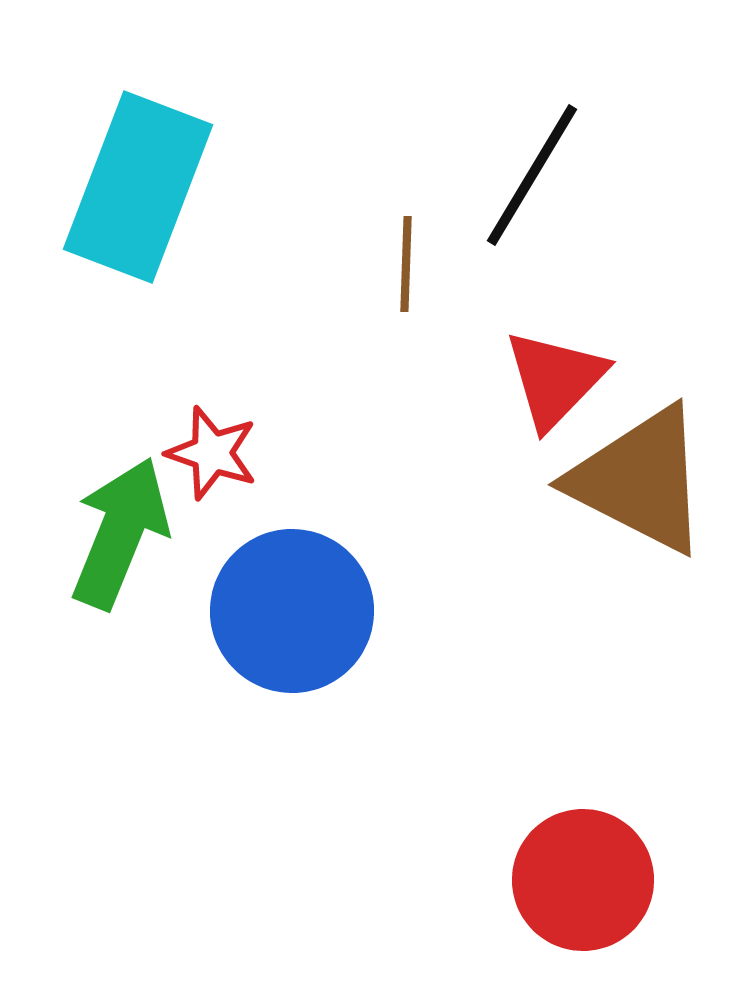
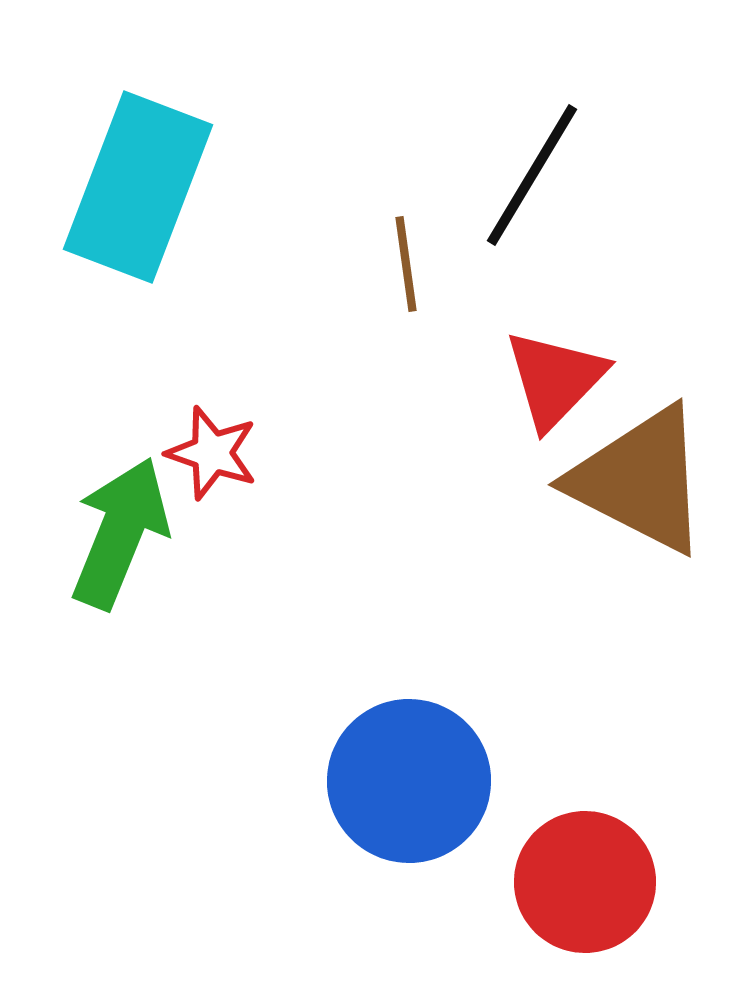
brown line: rotated 10 degrees counterclockwise
blue circle: moved 117 px right, 170 px down
red circle: moved 2 px right, 2 px down
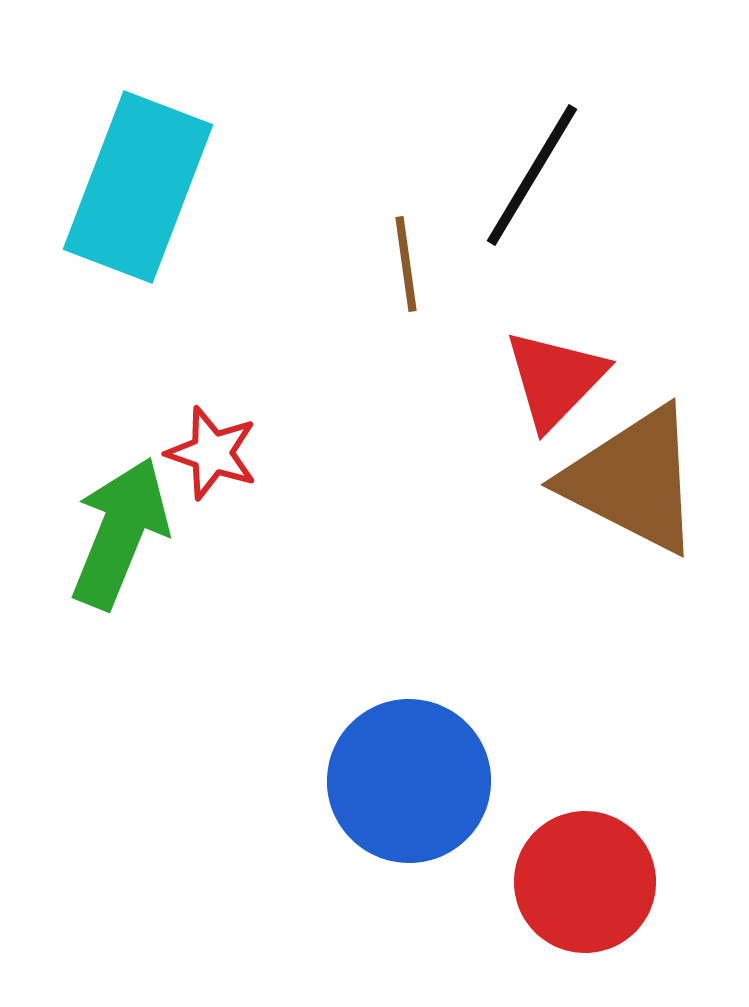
brown triangle: moved 7 px left
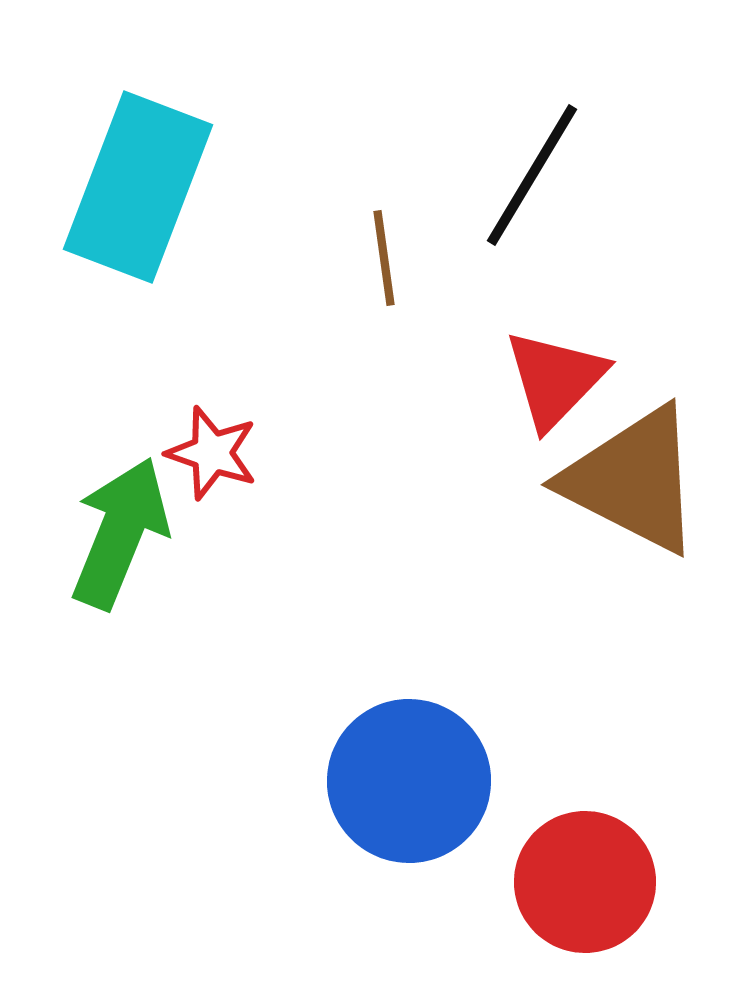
brown line: moved 22 px left, 6 px up
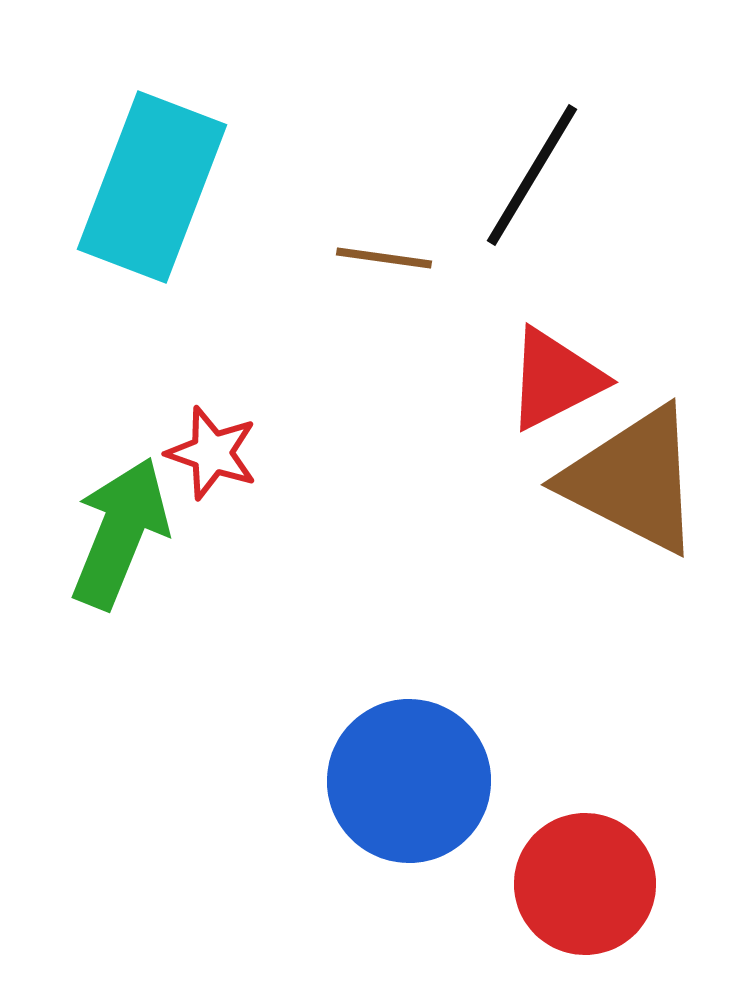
cyan rectangle: moved 14 px right
brown line: rotated 74 degrees counterclockwise
red triangle: rotated 19 degrees clockwise
red circle: moved 2 px down
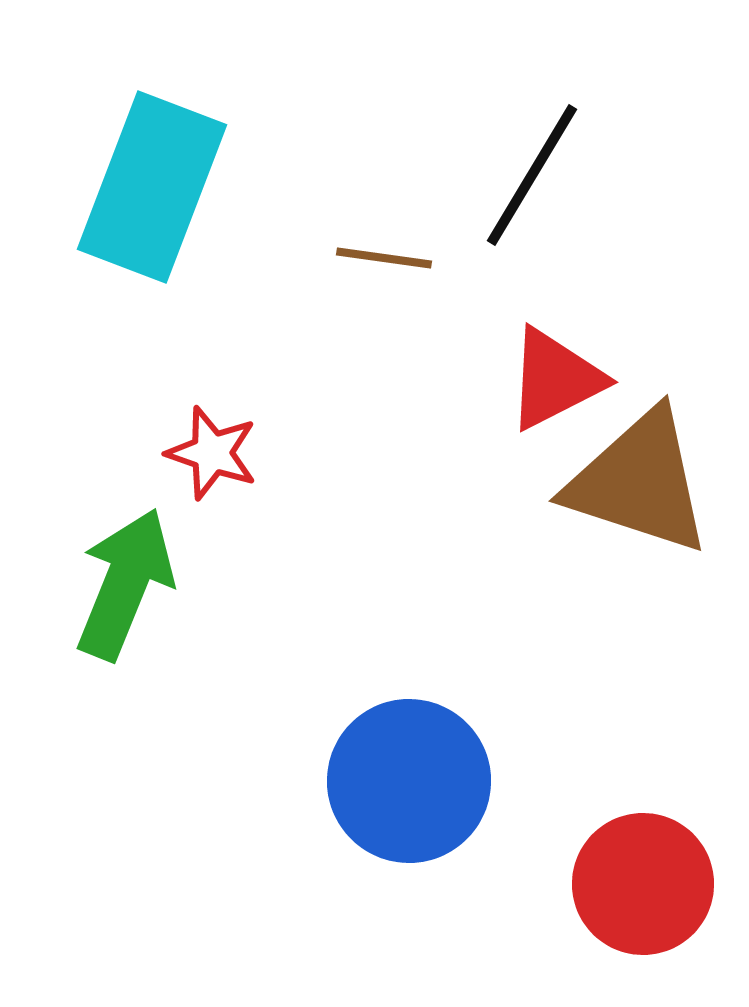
brown triangle: moved 6 px right, 2 px down; rotated 9 degrees counterclockwise
green arrow: moved 5 px right, 51 px down
red circle: moved 58 px right
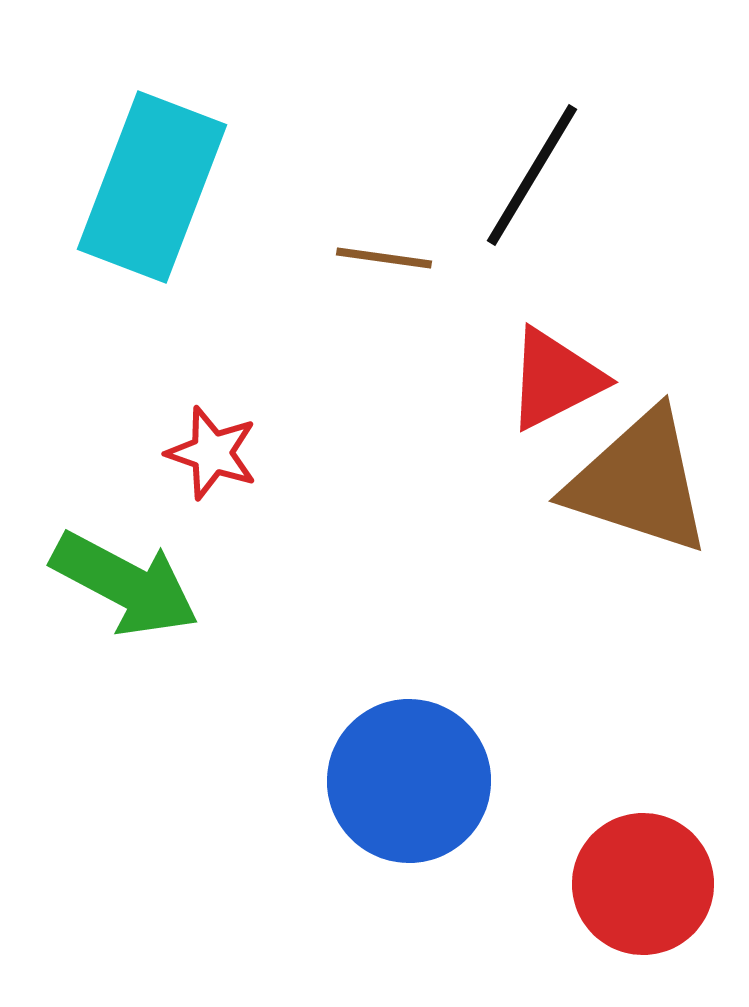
green arrow: rotated 96 degrees clockwise
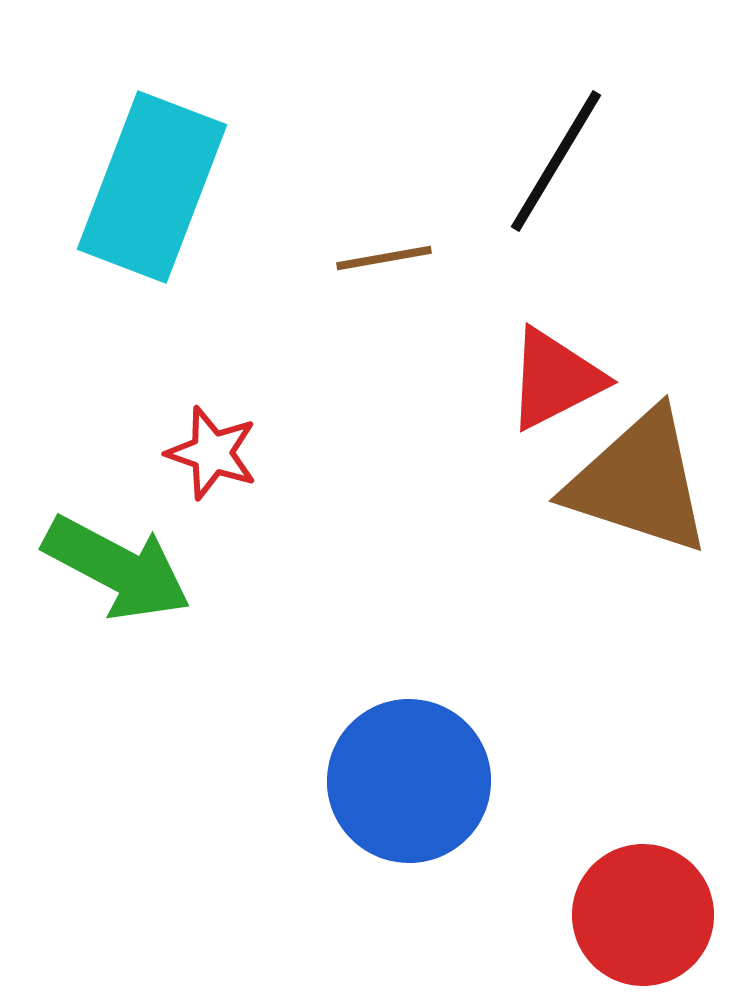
black line: moved 24 px right, 14 px up
brown line: rotated 18 degrees counterclockwise
green arrow: moved 8 px left, 16 px up
red circle: moved 31 px down
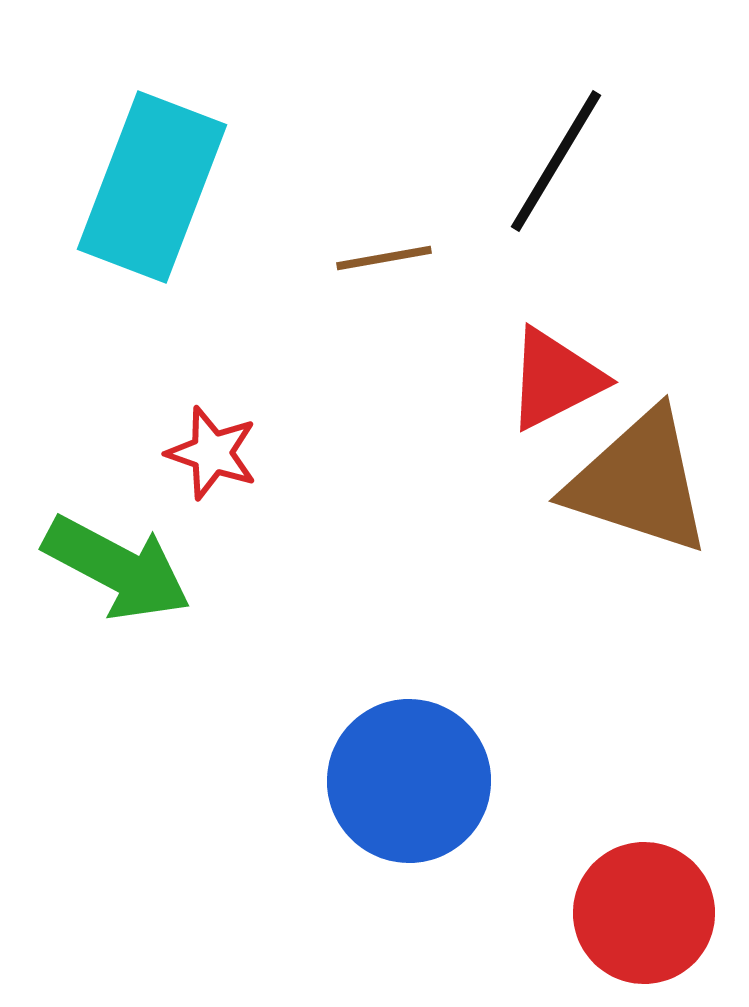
red circle: moved 1 px right, 2 px up
